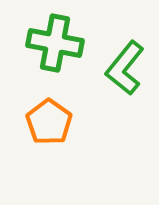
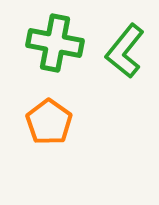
green L-shape: moved 17 px up
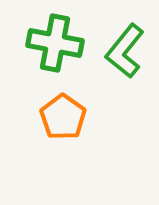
orange pentagon: moved 14 px right, 5 px up
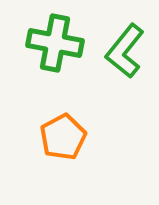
orange pentagon: moved 20 px down; rotated 9 degrees clockwise
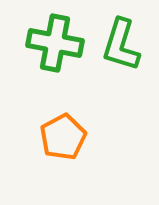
green L-shape: moved 4 px left, 6 px up; rotated 22 degrees counterclockwise
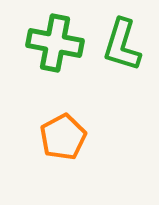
green L-shape: moved 1 px right
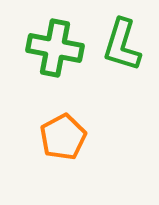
green cross: moved 5 px down
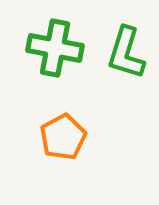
green L-shape: moved 4 px right, 8 px down
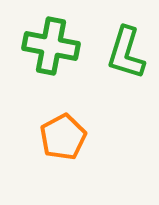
green cross: moved 4 px left, 2 px up
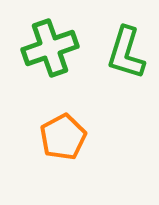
green cross: moved 1 px left, 2 px down; rotated 30 degrees counterclockwise
